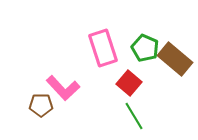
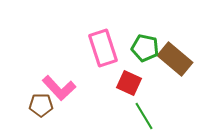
green pentagon: rotated 12 degrees counterclockwise
red square: rotated 15 degrees counterclockwise
pink L-shape: moved 4 px left
green line: moved 10 px right
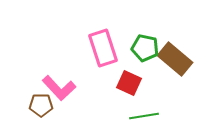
green line: rotated 68 degrees counterclockwise
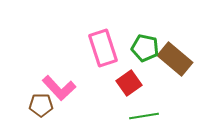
red square: rotated 30 degrees clockwise
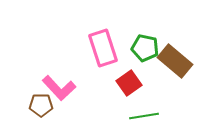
brown rectangle: moved 2 px down
